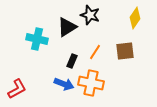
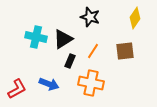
black star: moved 2 px down
black triangle: moved 4 px left, 12 px down
cyan cross: moved 1 px left, 2 px up
orange line: moved 2 px left, 1 px up
black rectangle: moved 2 px left
blue arrow: moved 15 px left
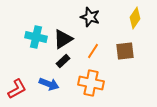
black rectangle: moved 7 px left; rotated 24 degrees clockwise
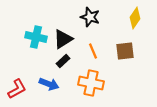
orange line: rotated 56 degrees counterclockwise
